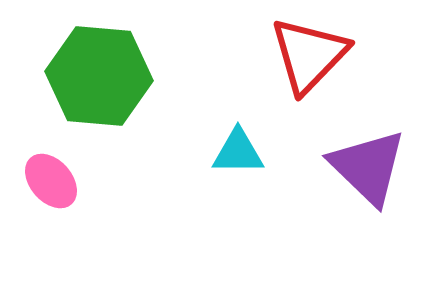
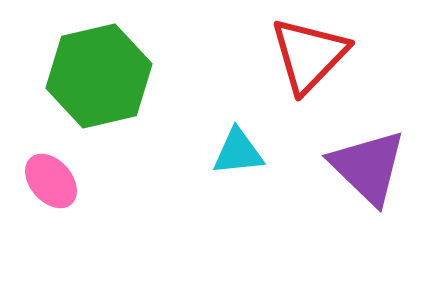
green hexagon: rotated 18 degrees counterclockwise
cyan triangle: rotated 6 degrees counterclockwise
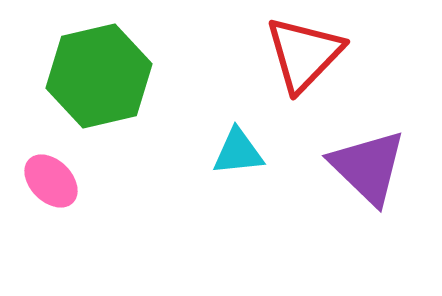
red triangle: moved 5 px left, 1 px up
pink ellipse: rotated 4 degrees counterclockwise
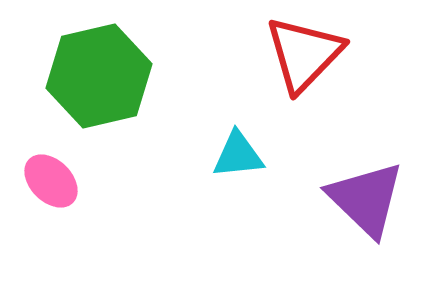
cyan triangle: moved 3 px down
purple triangle: moved 2 px left, 32 px down
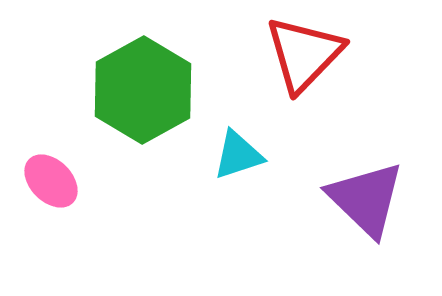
green hexagon: moved 44 px right, 14 px down; rotated 16 degrees counterclockwise
cyan triangle: rotated 12 degrees counterclockwise
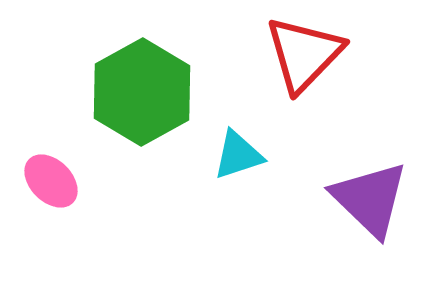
green hexagon: moved 1 px left, 2 px down
purple triangle: moved 4 px right
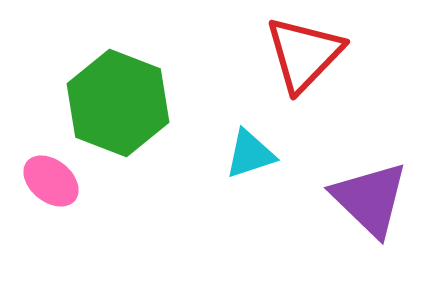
green hexagon: moved 24 px left, 11 px down; rotated 10 degrees counterclockwise
cyan triangle: moved 12 px right, 1 px up
pink ellipse: rotated 6 degrees counterclockwise
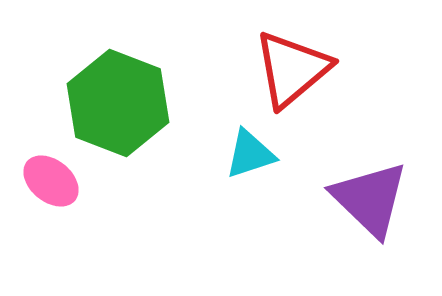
red triangle: moved 12 px left, 15 px down; rotated 6 degrees clockwise
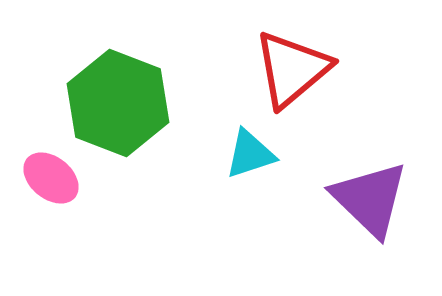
pink ellipse: moved 3 px up
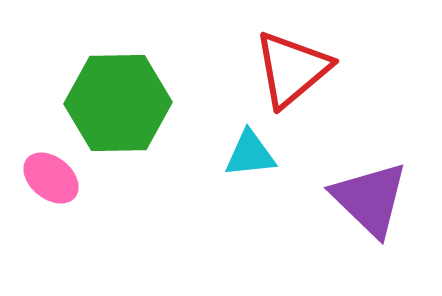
green hexagon: rotated 22 degrees counterclockwise
cyan triangle: rotated 12 degrees clockwise
